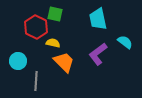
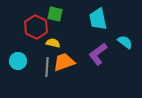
orange trapezoid: rotated 65 degrees counterclockwise
gray line: moved 11 px right, 14 px up
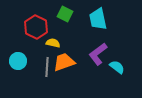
green square: moved 10 px right; rotated 14 degrees clockwise
cyan semicircle: moved 8 px left, 25 px down
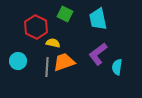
cyan semicircle: rotated 119 degrees counterclockwise
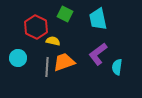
yellow semicircle: moved 2 px up
cyan circle: moved 3 px up
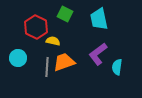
cyan trapezoid: moved 1 px right
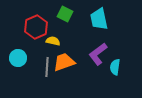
red hexagon: rotated 10 degrees clockwise
cyan semicircle: moved 2 px left
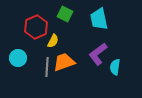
yellow semicircle: rotated 104 degrees clockwise
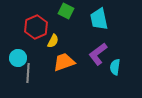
green square: moved 1 px right, 3 px up
gray line: moved 19 px left, 6 px down
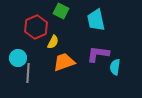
green square: moved 5 px left
cyan trapezoid: moved 3 px left, 1 px down
yellow semicircle: moved 1 px down
purple L-shape: rotated 45 degrees clockwise
